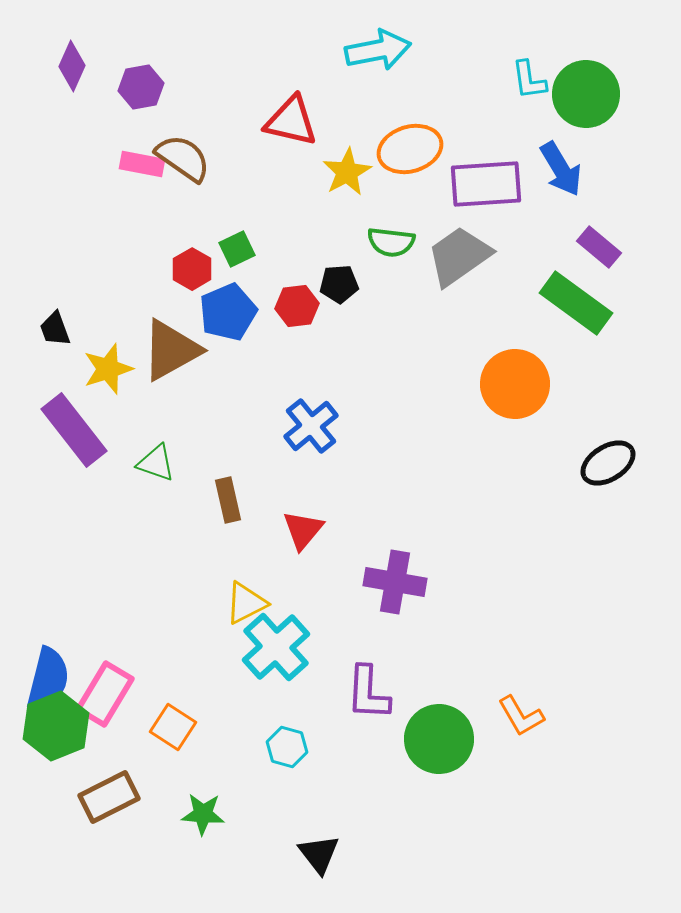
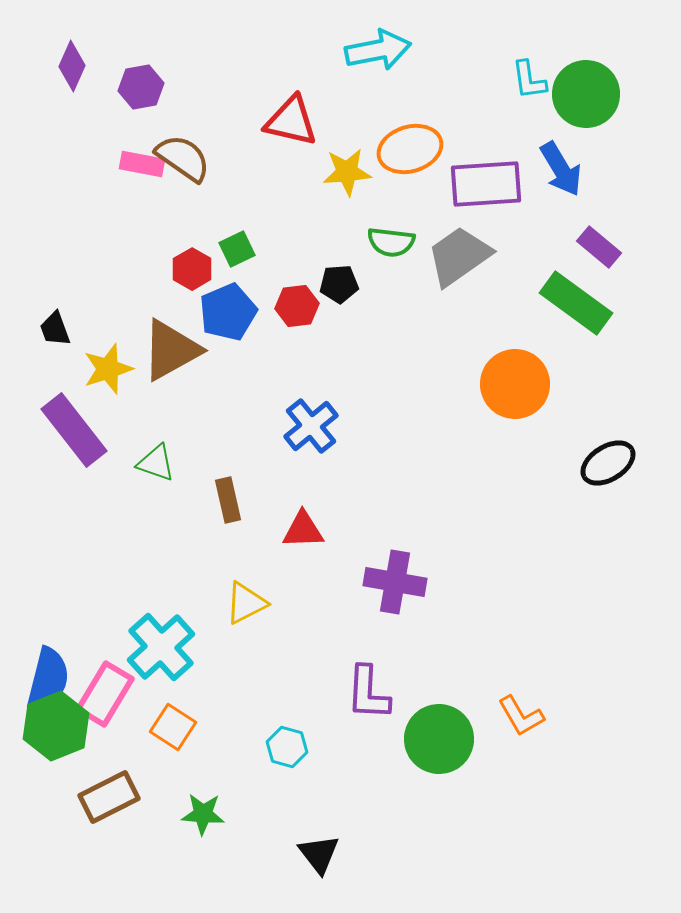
yellow star at (347, 172): rotated 24 degrees clockwise
red triangle at (303, 530): rotated 48 degrees clockwise
cyan cross at (276, 647): moved 115 px left
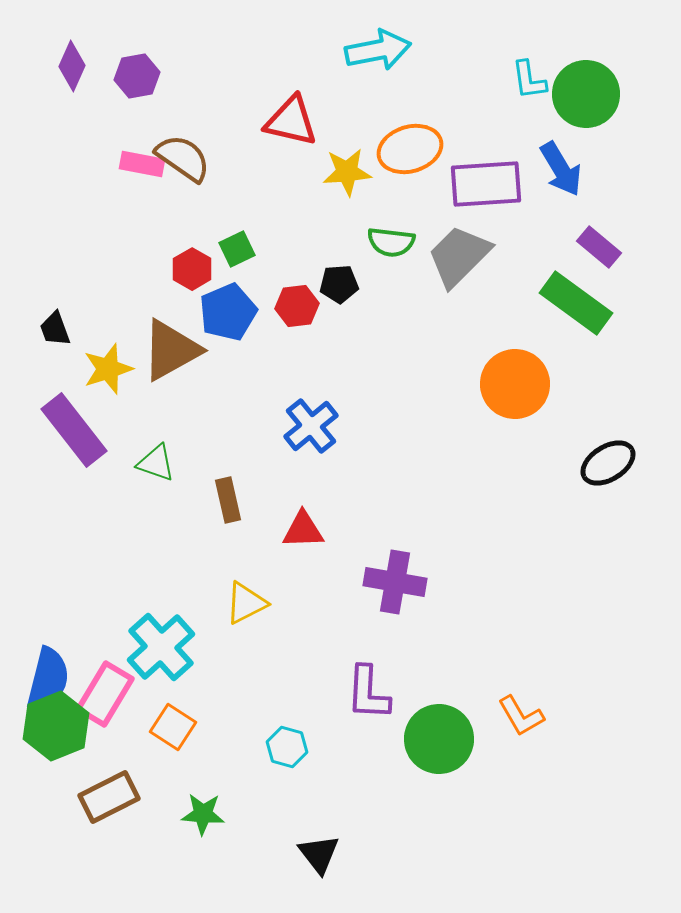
purple hexagon at (141, 87): moved 4 px left, 11 px up
gray trapezoid at (459, 256): rotated 10 degrees counterclockwise
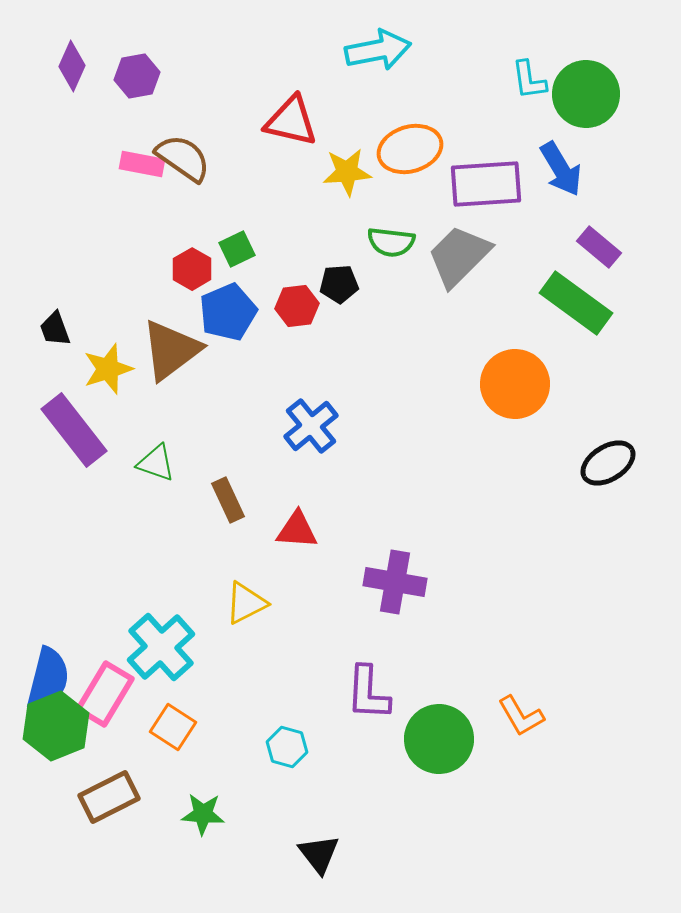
brown triangle at (171, 350): rotated 8 degrees counterclockwise
brown rectangle at (228, 500): rotated 12 degrees counterclockwise
red triangle at (303, 530): moved 6 px left; rotated 6 degrees clockwise
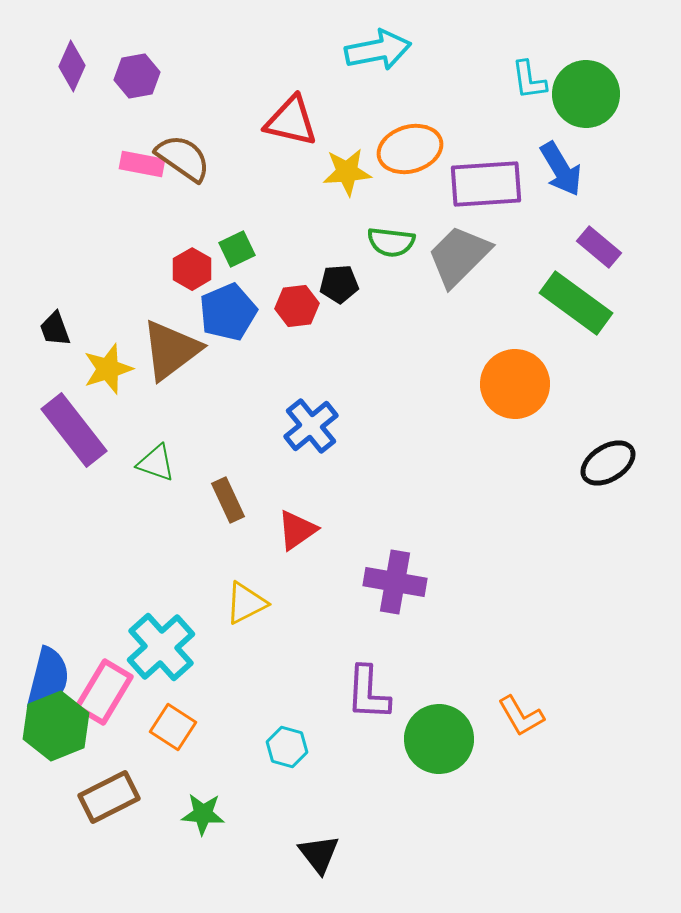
red triangle at (297, 530): rotated 39 degrees counterclockwise
pink rectangle at (105, 694): moved 1 px left, 2 px up
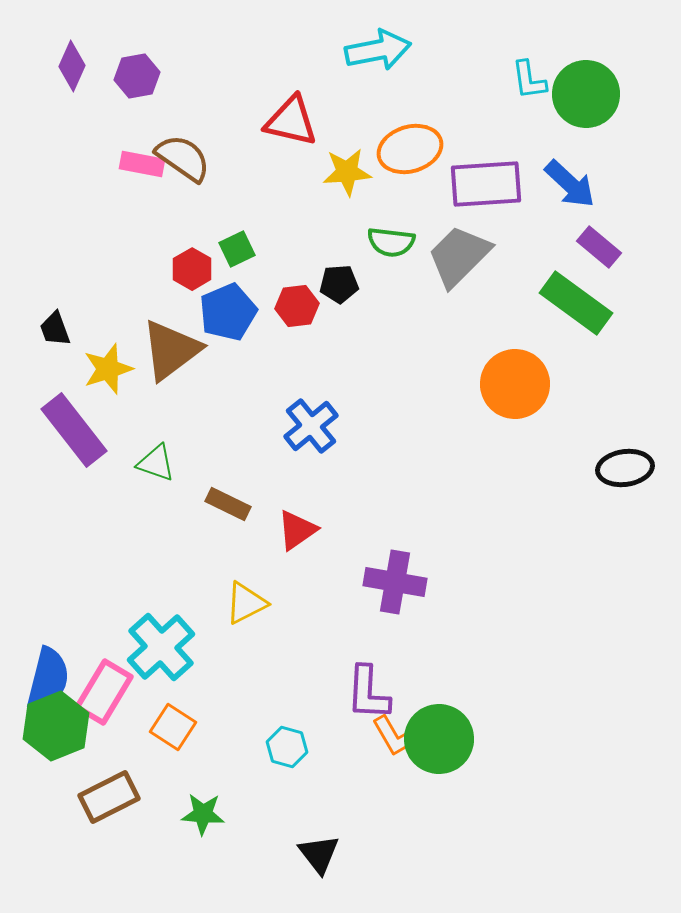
blue arrow at (561, 169): moved 9 px right, 15 px down; rotated 16 degrees counterclockwise
black ellipse at (608, 463): moved 17 px right, 5 px down; rotated 24 degrees clockwise
brown rectangle at (228, 500): moved 4 px down; rotated 39 degrees counterclockwise
orange L-shape at (521, 716): moved 126 px left, 20 px down
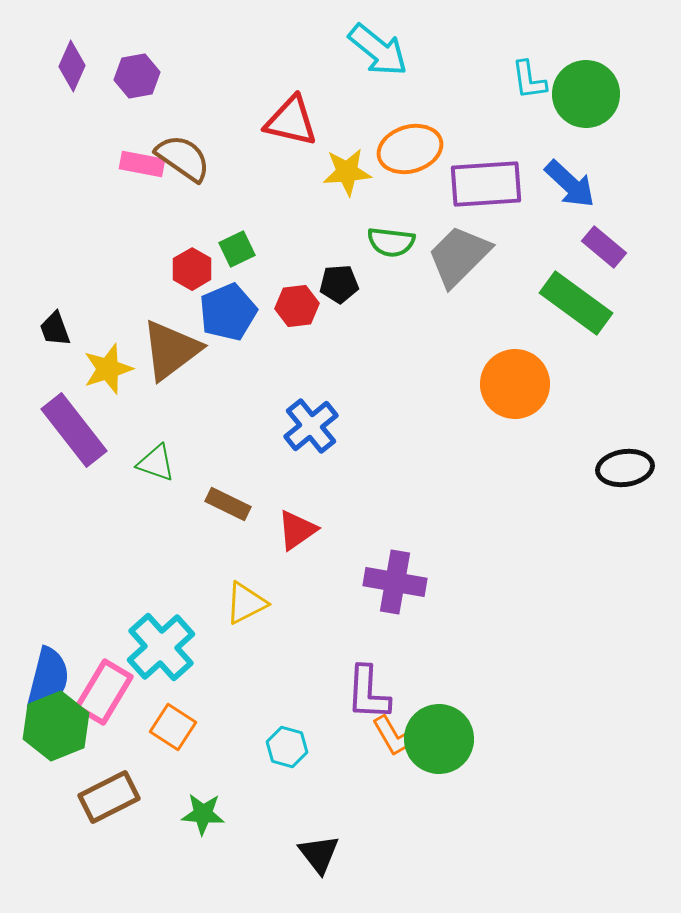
cyan arrow at (378, 50): rotated 50 degrees clockwise
purple rectangle at (599, 247): moved 5 px right
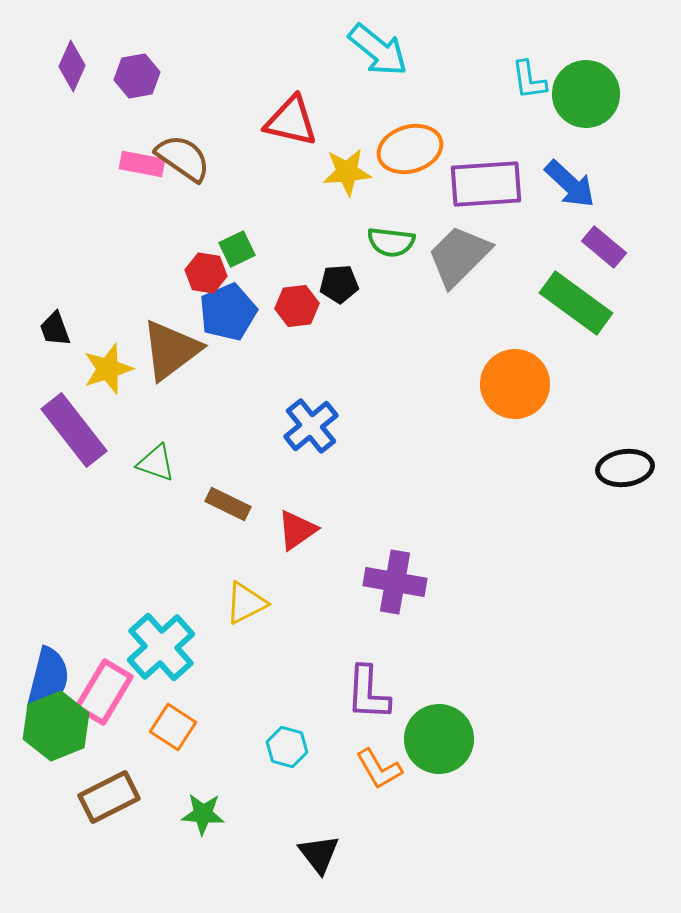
red hexagon at (192, 269): moved 14 px right, 4 px down; rotated 21 degrees counterclockwise
orange L-shape at (395, 736): moved 16 px left, 33 px down
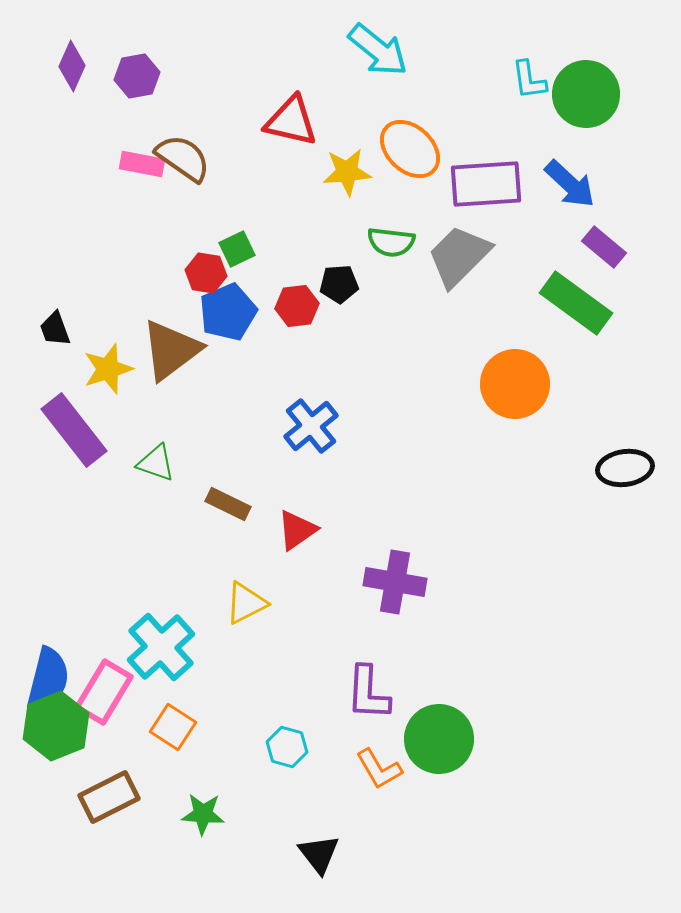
orange ellipse at (410, 149): rotated 60 degrees clockwise
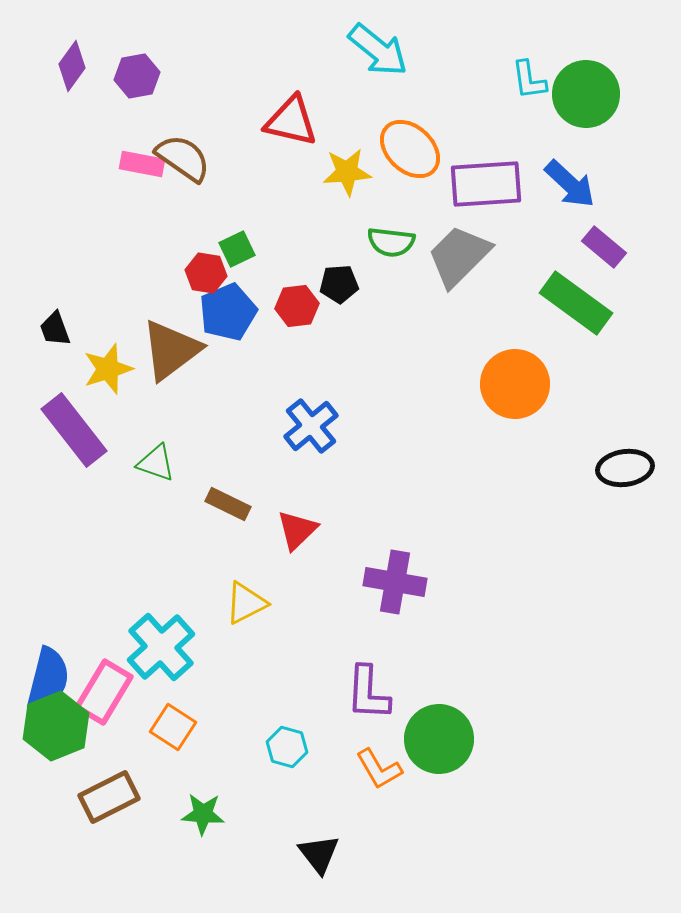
purple diamond at (72, 66): rotated 12 degrees clockwise
red triangle at (297, 530): rotated 9 degrees counterclockwise
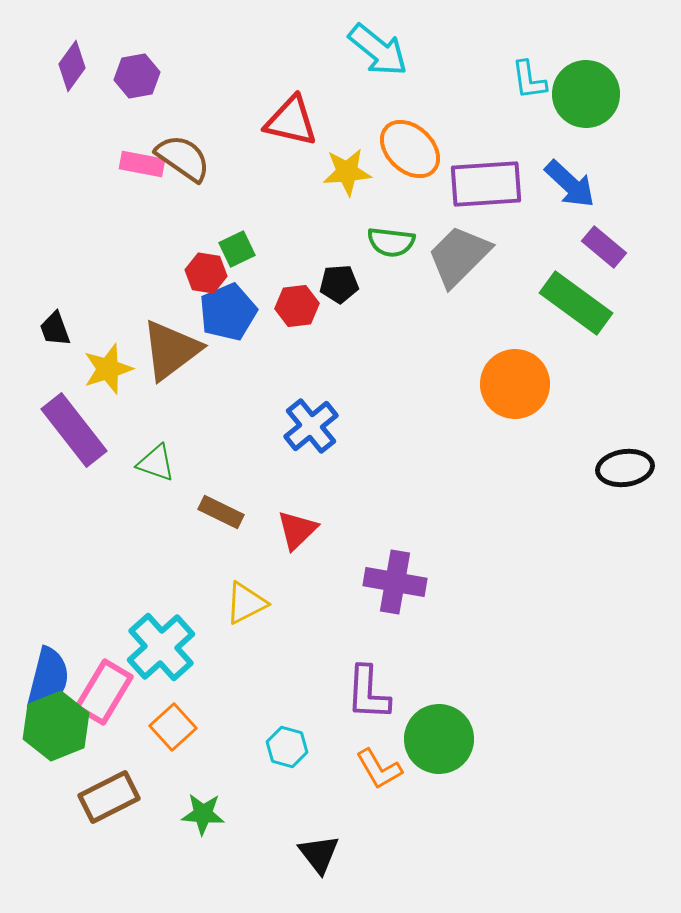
brown rectangle at (228, 504): moved 7 px left, 8 px down
orange square at (173, 727): rotated 15 degrees clockwise
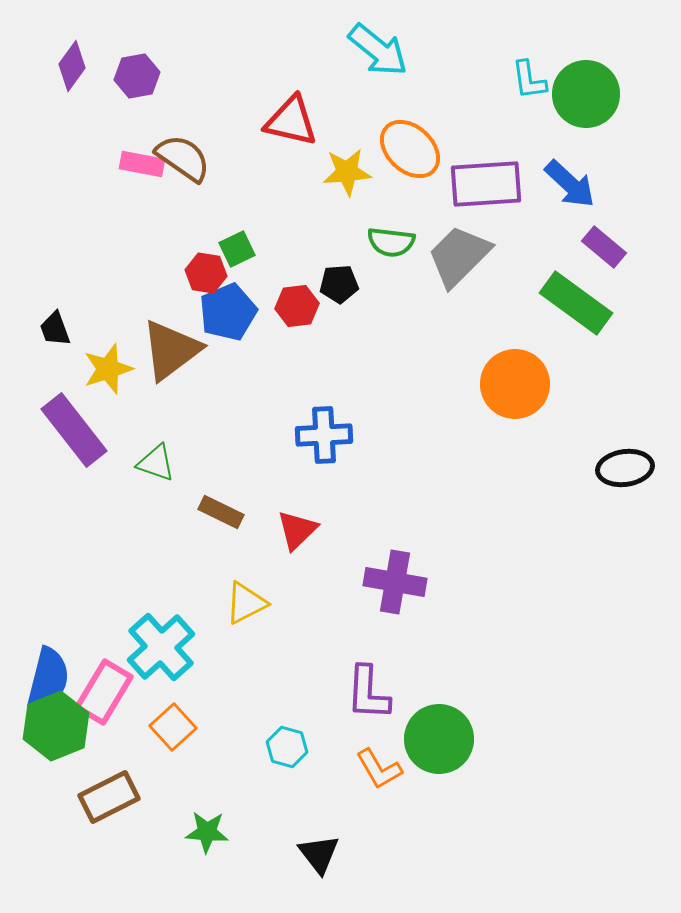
blue cross at (311, 426): moved 13 px right, 9 px down; rotated 36 degrees clockwise
green star at (203, 814): moved 4 px right, 18 px down
